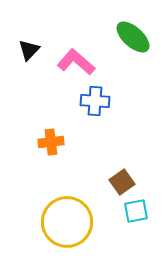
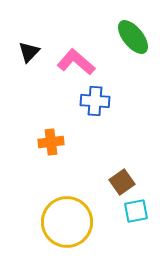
green ellipse: rotated 9 degrees clockwise
black triangle: moved 2 px down
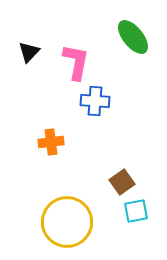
pink L-shape: rotated 60 degrees clockwise
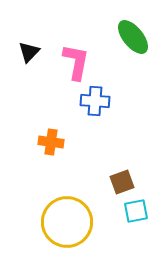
orange cross: rotated 15 degrees clockwise
brown square: rotated 15 degrees clockwise
